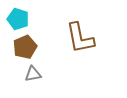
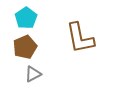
cyan pentagon: moved 8 px right, 1 px up; rotated 20 degrees clockwise
gray triangle: rotated 18 degrees counterclockwise
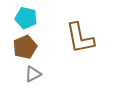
cyan pentagon: rotated 25 degrees counterclockwise
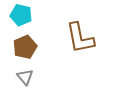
cyan pentagon: moved 5 px left, 3 px up
gray triangle: moved 8 px left, 3 px down; rotated 42 degrees counterclockwise
